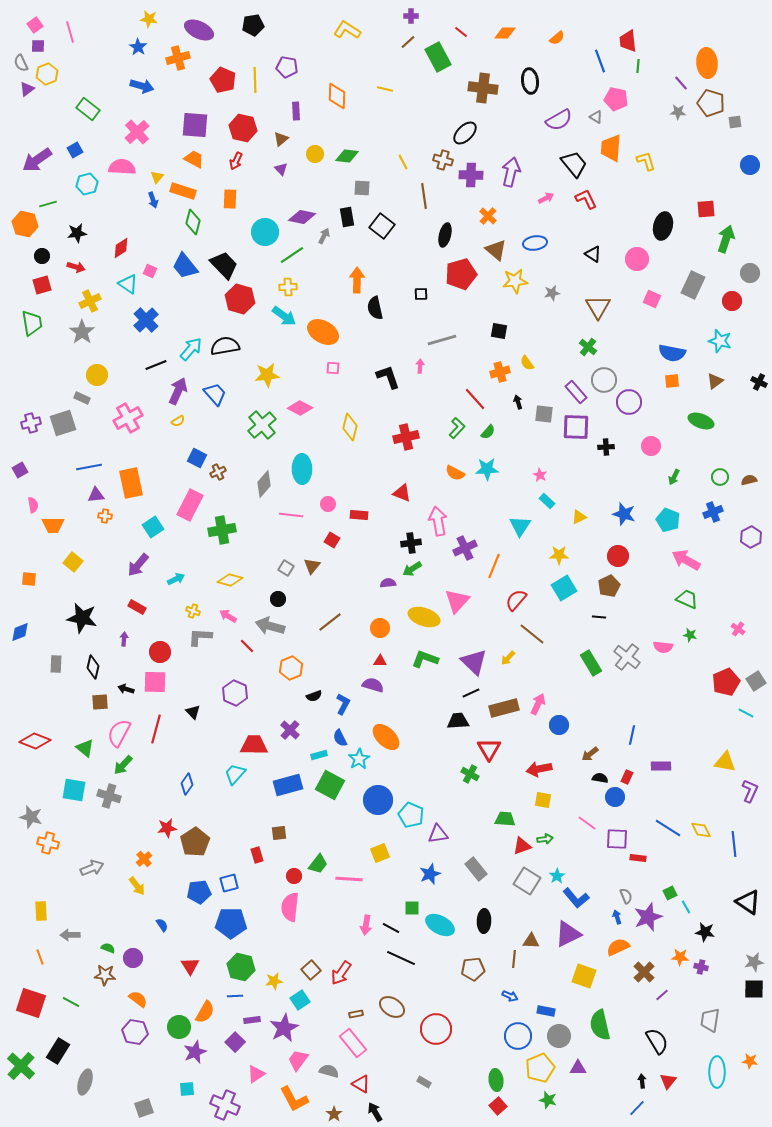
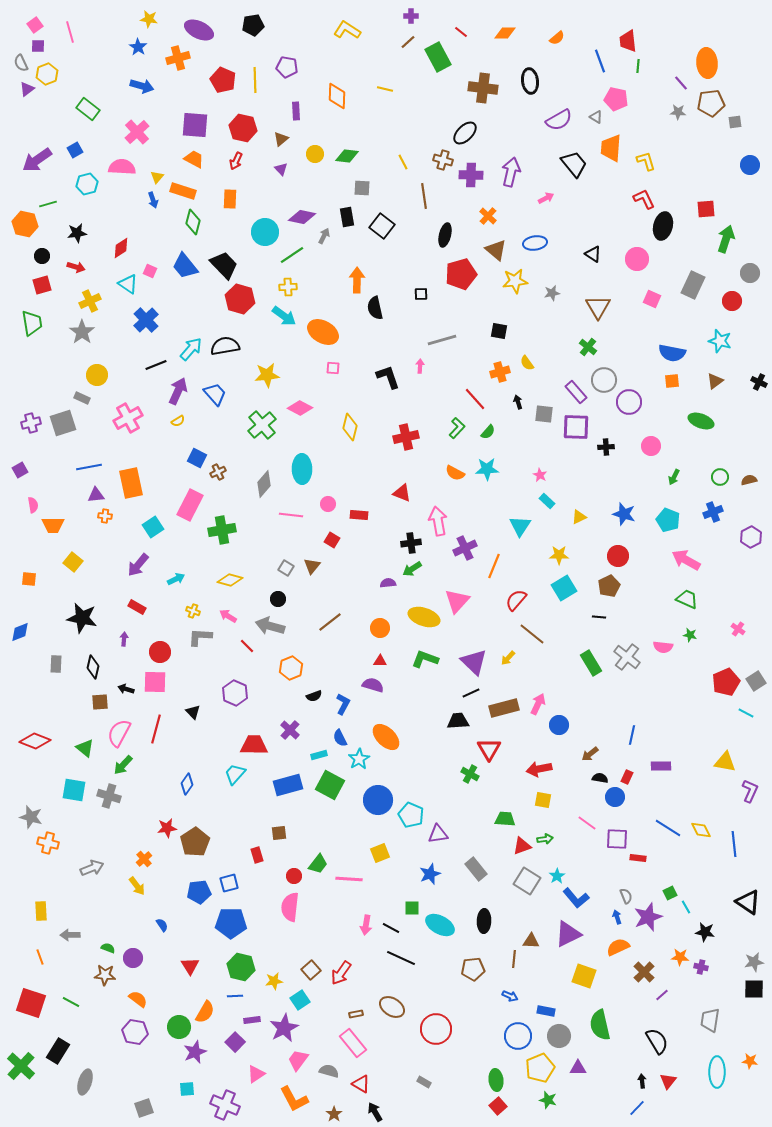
brown pentagon at (711, 103): rotated 24 degrees counterclockwise
red L-shape at (586, 199): moved 58 px right
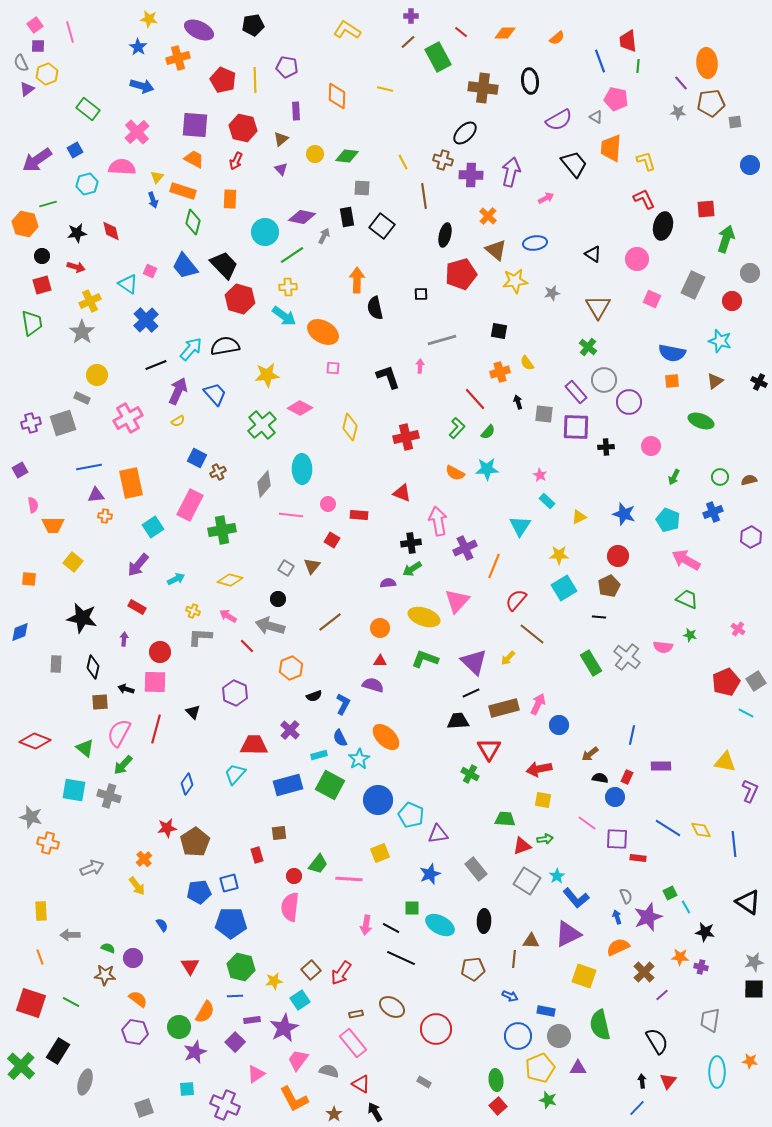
red diamond at (121, 248): moved 10 px left, 17 px up; rotated 70 degrees counterclockwise
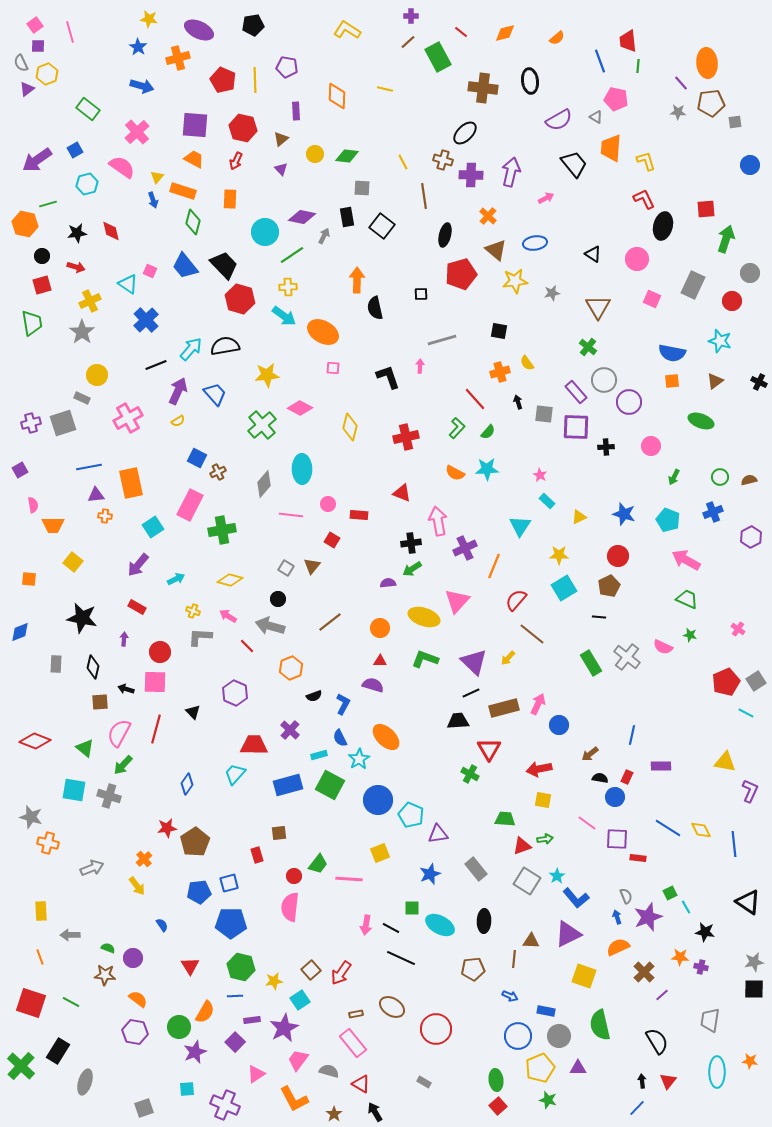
orange diamond at (505, 33): rotated 15 degrees counterclockwise
pink semicircle at (122, 167): rotated 32 degrees clockwise
pink semicircle at (663, 647): rotated 18 degrees clockwise
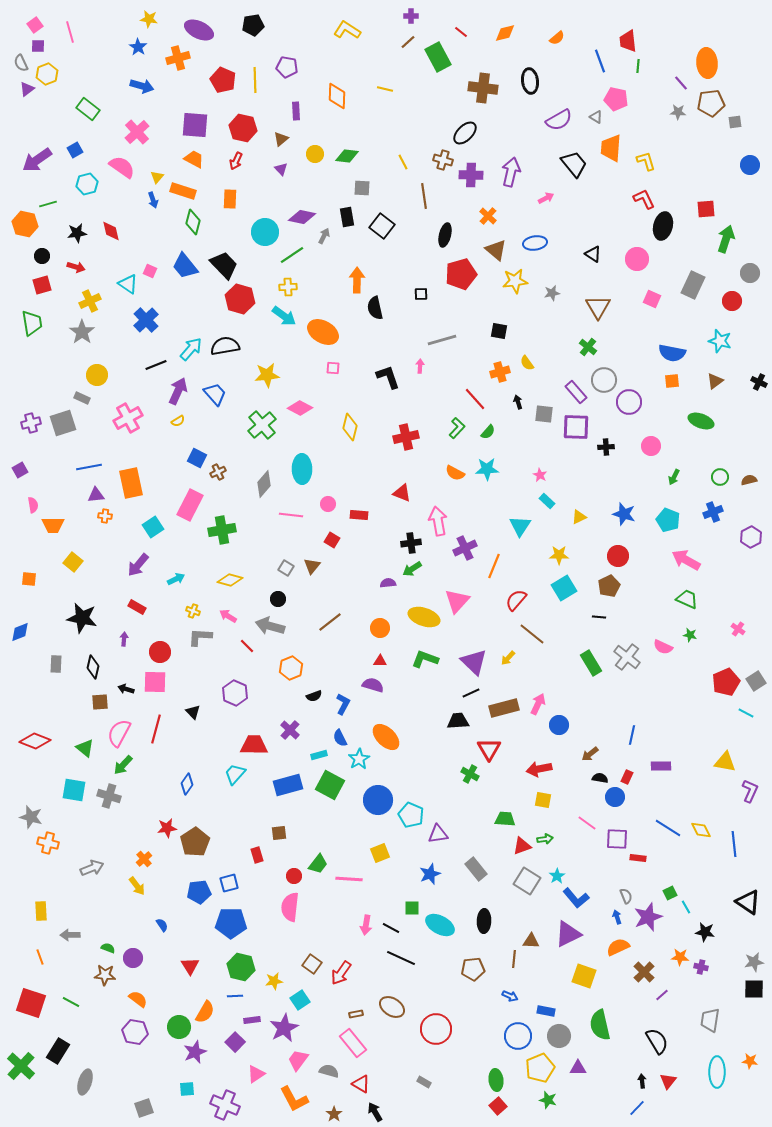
brown square at (311, 970): moved 1 px right, 6 px up; rotated 12 degrees counterclockwise
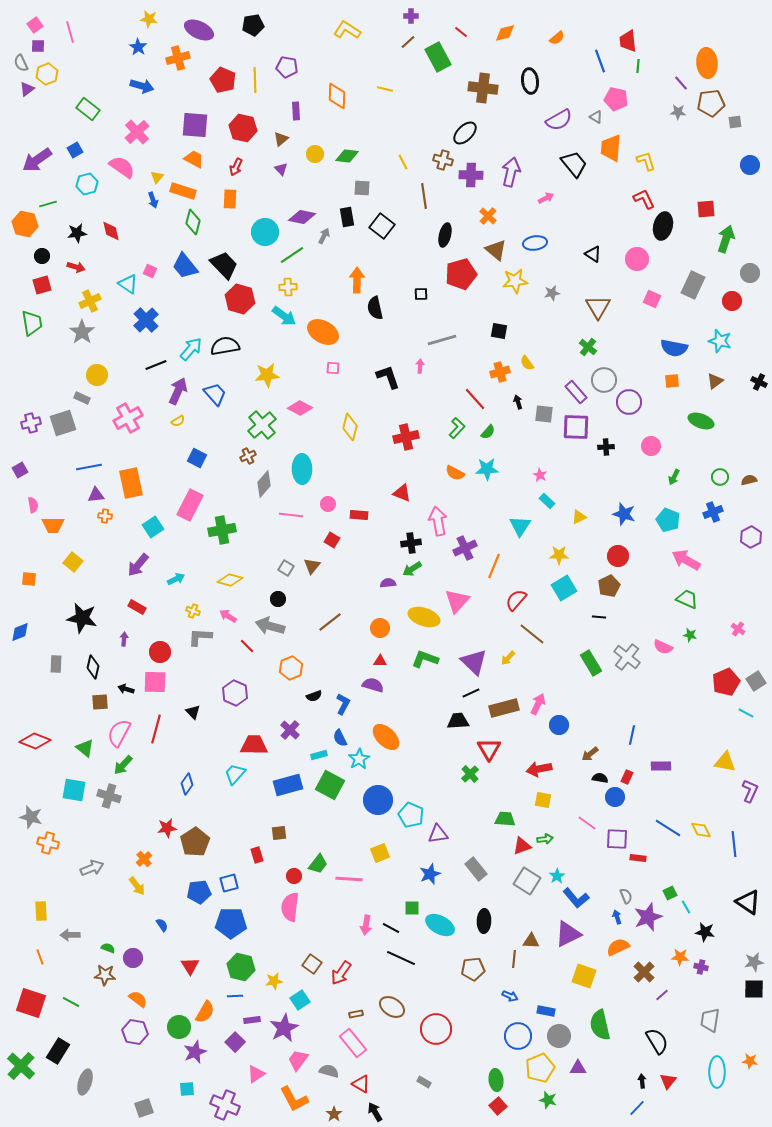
red arrow at (236, 161): moved 6 px down
blue semicircle at (672, 353): moved 2 px right, 5 px up
brown cross at (218, 472): moved 30 px right, 16 px up
green cross at (470, 774): rotated 18 degrees clockwise
